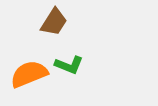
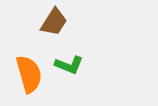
orange semicircle: rotated 96 degrees clockwise
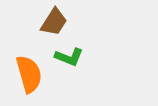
green L-shape: moved 8 px up
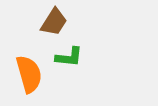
green L-shape: rotated 16 degrees counterclockwise
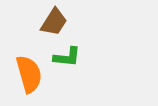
green L-shape: moved 2 px left
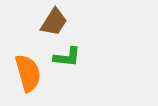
orange semicircle: moved 1 px left, 1 px up
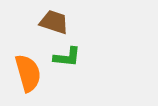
brown trapezoid: rotated 104 degrees counterclockwise
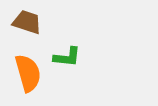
brown trapezoid: moved 27 px left
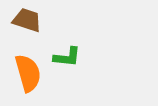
brown trapezoid: moved 2 px up
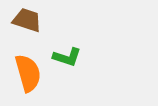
green L-shape: rotated 12 degrees clockwise
